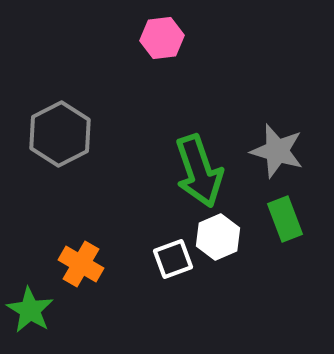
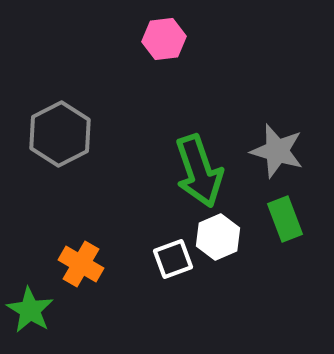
pink hexagon: moved 2 px right, 1 px down
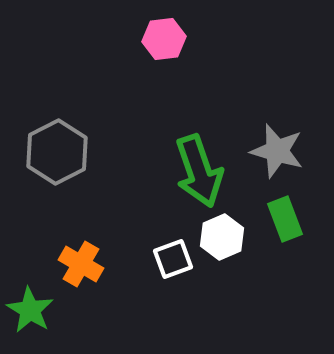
gray hexagon: moved 3 px left, 18 px down
white hexagon: moved 4 px right
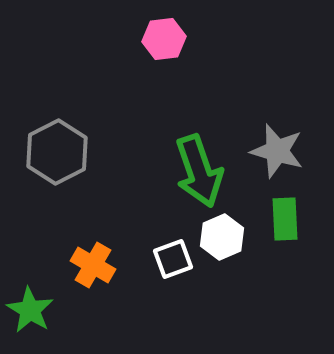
green rectangle: rotated 18 degrees clockwise
orange cross: moved 12 px right, 1 px down
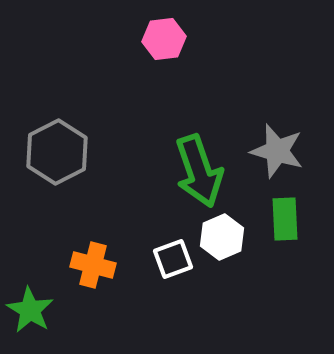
orange cross: rotated 15 degrees counterclockwise
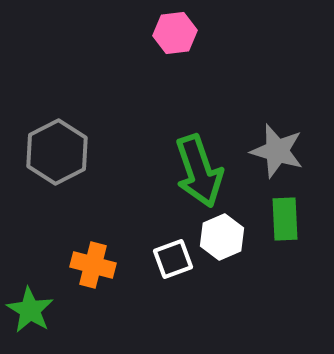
pink hexagon: moved 11 px right, 6 px up
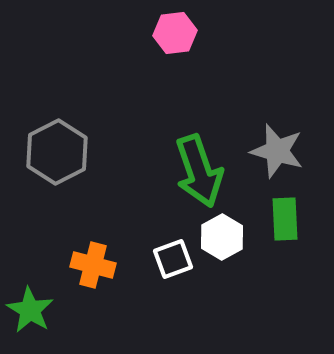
white hexagon: rotated 6 degrees counterclockwise
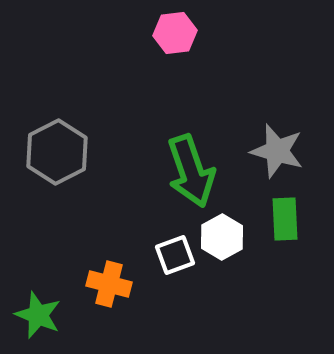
green arrow: moved 8 px left
white square: moved 2 px right, 4 px up
orange cross: moved 16 px right, 19 px down
green star: moved 8 px right, 5 px down; rotated 9 degrees counterclockwise
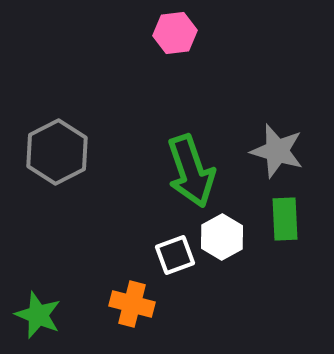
orange cross: moved 23 px right, 20 px down
